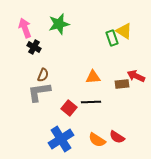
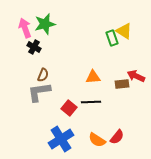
green star: moved 14 px left
red semicircle: rotated 84 degrees counterclockwise
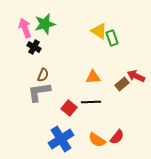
yellow triangle: moved 25 px left
brown rectangle: rotated 32 degrees counterclockwise
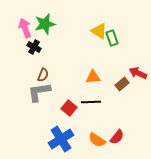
red arrow: moved 2 px right, 3 px up
